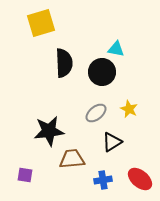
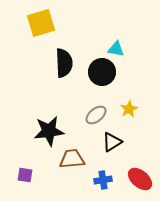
yellow star: rotated 18 degrees clockwise
gray ellipse: moved 2 px down
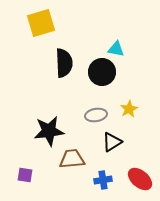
gray ellipse: rotated 30 degrees clockwise
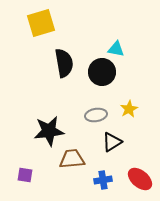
black semicircle: rotated 8 degrees counterclockwise
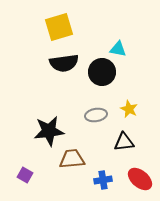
yellow square: moved 18 px right, 4 px down
cyan triangle: moved 2 px right
black semicircle: rotated 92 degrees clockwise
yellow star: rotated 18 degrees counterclockwise
black triangle: moved 12 px right; rotated 25 degrees clockwise
purple square: rotated 21 degrees clockwise
